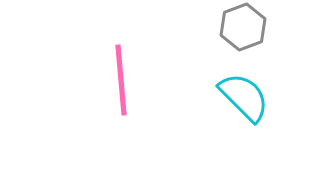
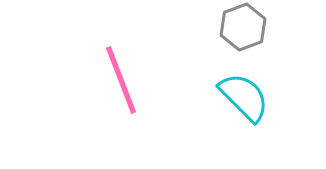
pink line: rotated 16 degrees counterclockwise
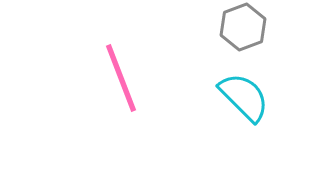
pink line: moved 2 px up
